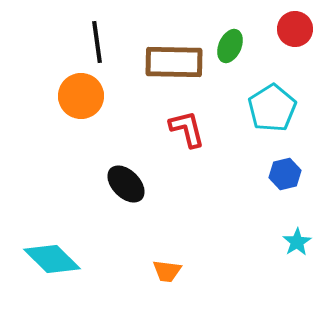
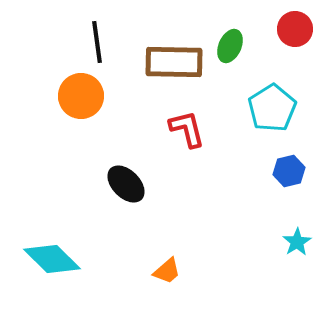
blue hexagon: moved 4 px right, 3 px up
orange trapezoid: rotated 48 degrees counterclockwise
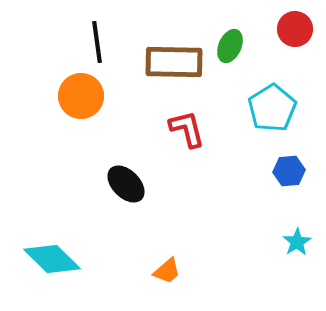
blue hexagon: rotated 8 degrees clockwise
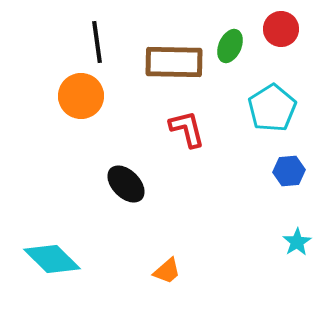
red circle: moved 14 px left
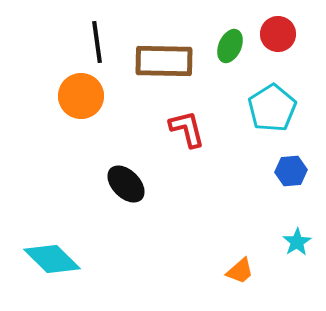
red circle: moved 3 px left, 5 px down
brown rectangle: moved 10 px left, 1 px up
blue hexagon: moved 2 px right
orange trapezoid: moved 73 px right
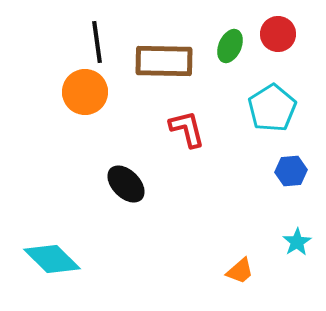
orange circle: moved 4 px right, 4 px up
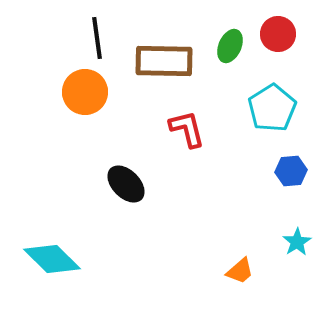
black line: moved 4 px up
